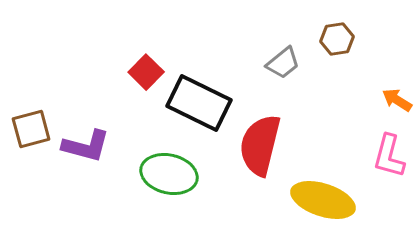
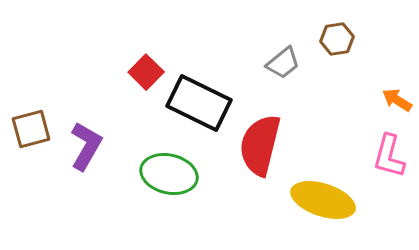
purple L-shape: rotated 75 degrees counterclockwise
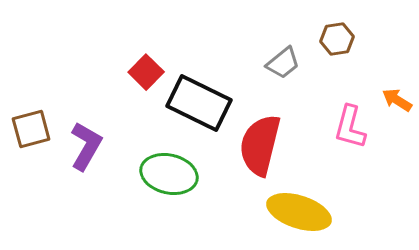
pink L-shape: moved 39 px left, 29 px up
yellow ellipse: moved 24 px left, 12 px down
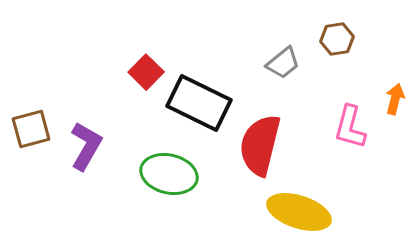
orange arrow: moved 2 px left, 1 px up; rotated 72 degrees clockwise
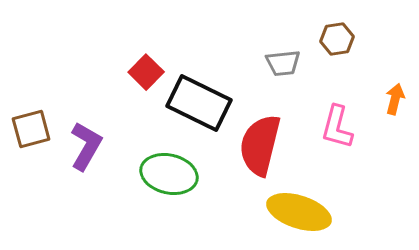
gray trapezoid: rotated 33 degrees clockwise
pink L-shape: moved 13 px left
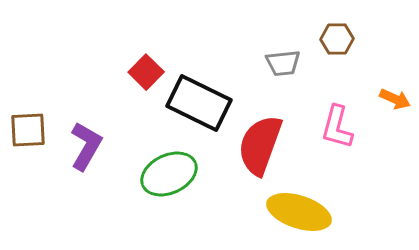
brown hexagon: rotated 8 degrees clockwise
orange arrow: rotated 100 degrees clockwise
brown square: moved 3 px left, 1 px down; rotated 12 degrees clockwise
red semicircle: rotated 6 degrees clockwise
green ellipse: rotated 38 degrees counterclockwise
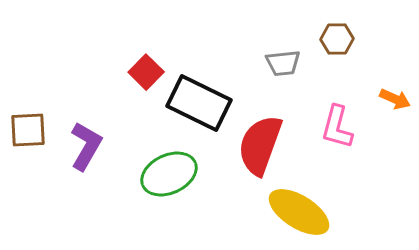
yellow ellipse: rotated 14 degrees clockwise
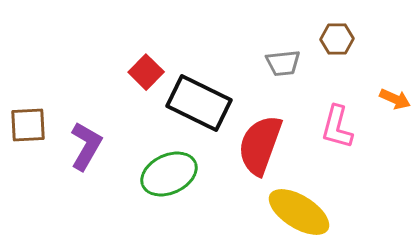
brown square: moved 5 px up
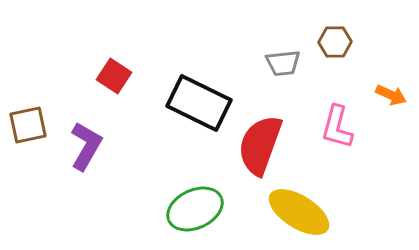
brown hexagon: moved 2 px left, 3 px down
red square: moved 32 px left, 4 px down; rotated 12 degrees counterclockwise
orange arrow: moved 4 px left, 4 px up
brown square: rotated 9 degrees counterclockwise
green ellipse: moved 26 px right, 35 px down
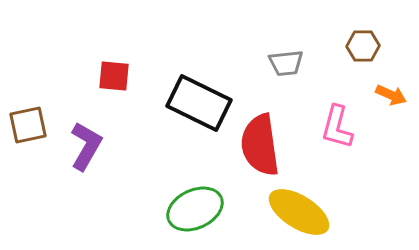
brown hexagon: moved 28 px right, 4 px down
gray trapezoid: moved 3 px right
red square: rotated 28 degrees counterclockwise
red semicircle: rotated 28 degrees counterclockwise
